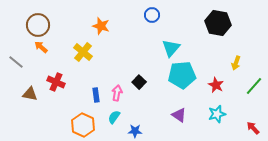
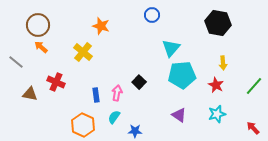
yellow arrow: moved 13 px left; rotated 24 degrees counterclockwise
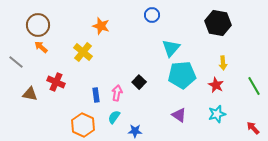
green line: rotated 72 degrees counterclockwise
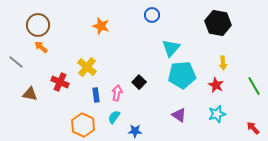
yellow cross: moved 4 px right, 15 px down
red cross: moved 4 px right
